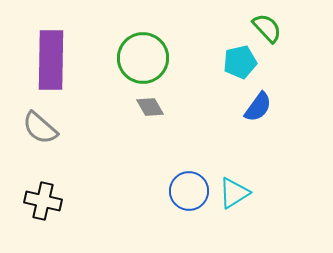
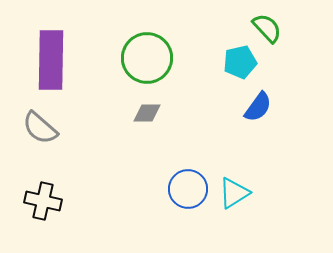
green circle: moved 4 px right
gray diamond: moved 3 px left, 6 px down; rotated 60 degrees counterclockwise
blue circle: moved 1 px left, 2 px up
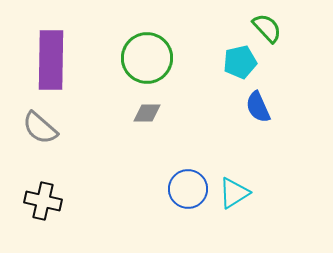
blue semicircle: rotated 120 degrees clockwise
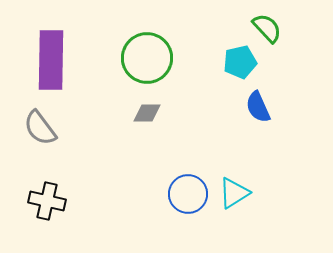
gray semicircle: rotated 12 degrees clockwise
blue circle: moved 5 px down
black cross: moved 4 px right
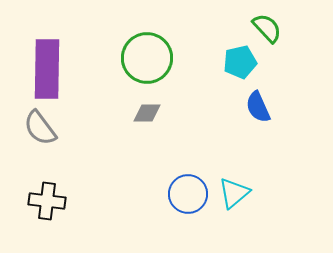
purple rectangle: moved 4 px left, 9 px down
cyan triangle: rotated 8 degrees counterclockwise
black cross: rotated 6 degrees counterclockwise
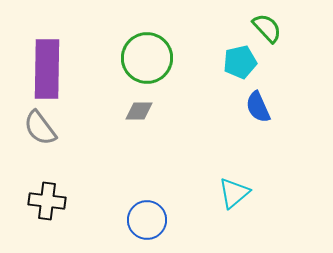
gray diamond: moved 8 px left, 2 px up
blue circle: moved 41 px left, 26 px down
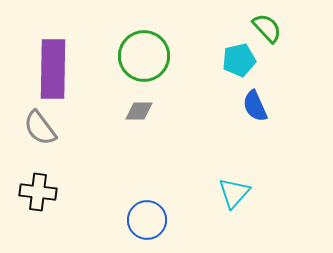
green circle: moved 3 px left, 2 px up
cyan pentagon: moved 1 px left, 2 px up
purple rectangle: moved 6 px right
blue semicircle: moved 3 px left, 1 px up
cyan triangle: rotated 8 degrees counterclockwise
black cross: moved 9 px left, 9 px up
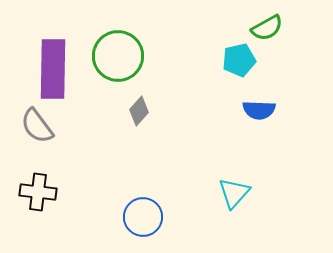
green semicircle: rotated 104 degrees clockwise
green circle: moved 26 px left
blue semicircle: moved 4 px right, 4 px down; rotated 64 degrees counterclockwise
gray diamond: rotated 48 degrees counterclockwise
gray semicircle: moved 3 px left, 2 px up
blue circle: moved 4 px left, 3 px up
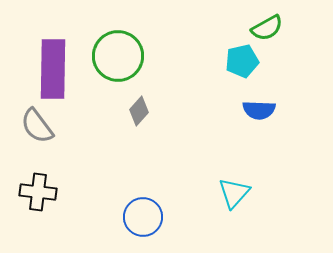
cyan pentagon: moved 3 px right, 1 px down
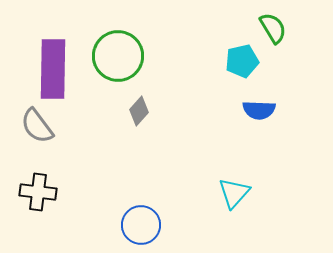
green semicircle: moved 6 px right; rotated 92 degrees counterclockwise
blue circle: moved 2 px left, 8 px down
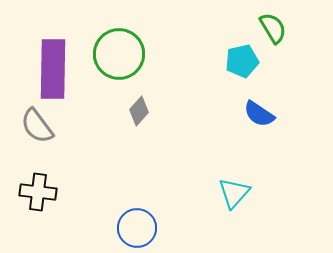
green circle: moved 1 px right, 2 px up
blue semicircle: moved 4 px down; rotated 32 degrees clockwise
blue circle: moved 4 px left, 3 px down
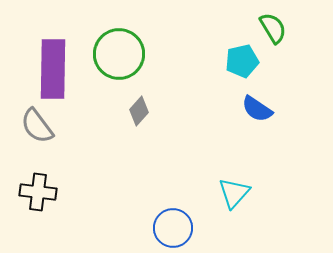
blue semicircle: moved 2 px left, 5 px up
blue circle: moved 36 px right
